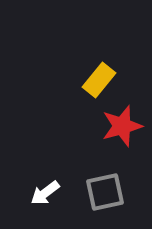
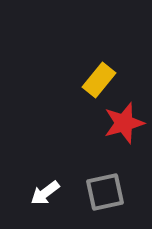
red star: moved 2 px right, 3 px up
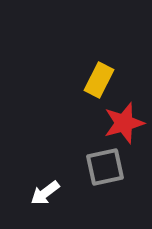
yellow rectangle: rotated 12 degrees counterclockwise
gray square: moved 25 px up
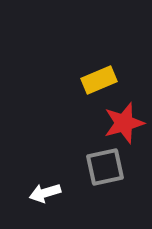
yellow rectangle: rotated 40 degrees clockwise
white arrow: rotated 20 degrees clockwise
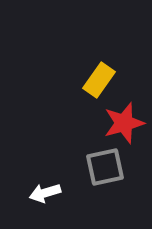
yellow rectangle: rotated 32 degrees counterclockwise
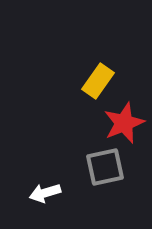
yellow rectangle: moved 1 px left, 1 px down
red star: rotated 6 degrees counterclockwise
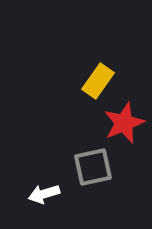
gray square: moved 12 px left
white arrow: moved 1 px left, 1 px down
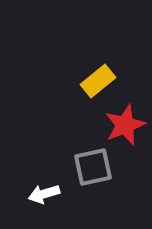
yellow rectangle: rotated 16 degrees clockwise
red star: moved 1 px right, 2 px down
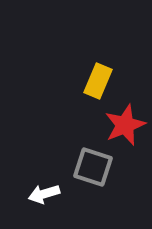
yellow rectangle: rotated 28 degrees counterclockwise
gray square: rotated 30 degrees clockwise
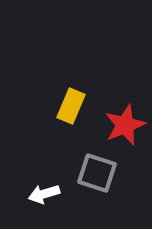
yellow rectangle: moved 27 px left, 25 px down
gray square: moved 4 px right, 6 px down
